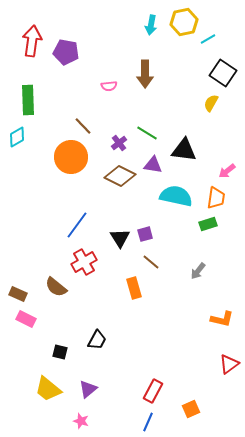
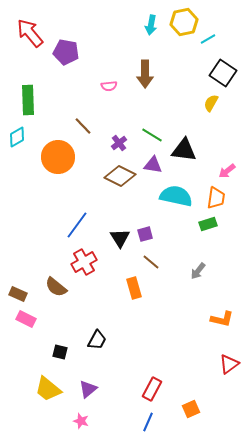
red arrow at (32, 41): moved 2 px left, 8 px up; rotated 48 degrees counterclockwise
green line at (147, 133): moved 5 px right, 2 px down
orange circle at (71, 157): moved 13 px left
red rectangle at (153, 391): moved 1 px left, 2 px up
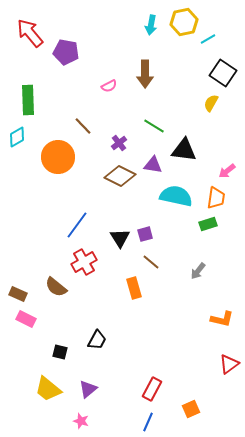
pink semicircle at (109, 86): rotated 21 degrees counterclockwise
green line at (152, 135): moved 2 px right, 9 px up
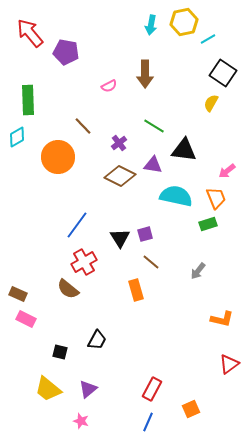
orange trapezoid at (216, 198): rotated 30 degrees counterclockwise
brown semicircle at (56, 287): moved 12 px right, 2 px down
orange rectangle at (134, 288): moved 2 px right, 2 px down
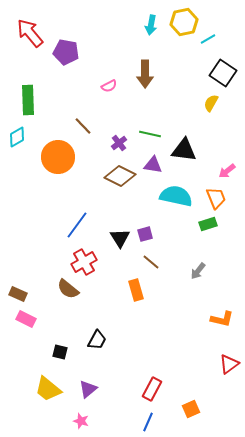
green line at (154, 126): moved 4 px left, 8 px down; rotated 20 degrees counterclockwise
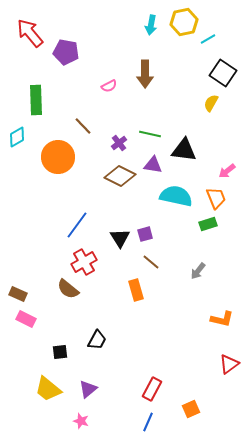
green rectangle at (28, 100): moved 8 px right
black square at (60, 352): rotated 21 degrees counterclockwise
